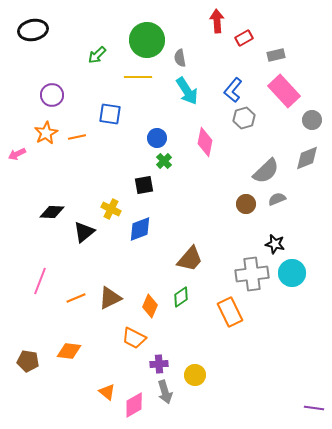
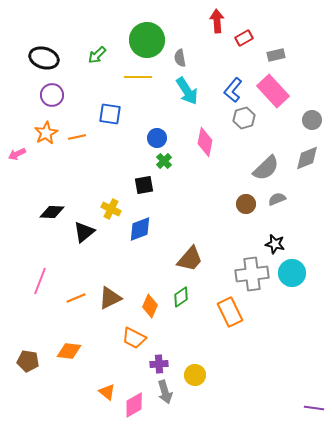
black ellipse at (33, 30): moved 11 px right, 28 px down; rotated 28 degrees clockwise
pink rectangle at (284, 91): moved 11 px left
gray semicircle at (266, 171): moved 3 px up
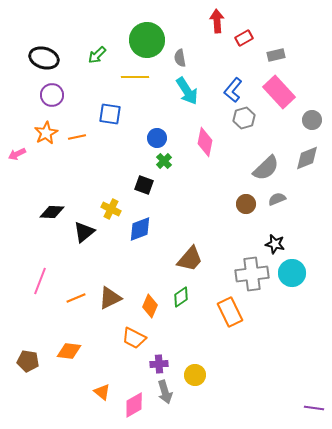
yellow line at (138, 77): moved 3 px left
pink rectangle at (273, 91): moved 6 px right, 1 px down
black square at (144, 185): rotated 30 degrees clockwise
orange triangle at (107, 392): moved 5 px left
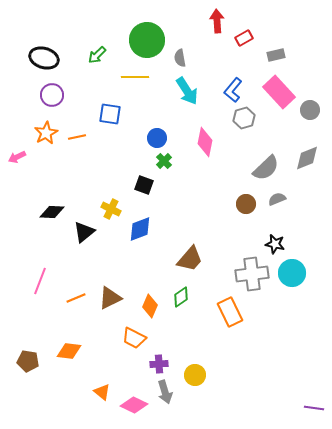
gray circle at (312, 120): moved 2 px left, 10 px up
pink arrow at (17, 154): moved 3 px down
pink diamond at (134, 405): rotated 56 degrees clockwise
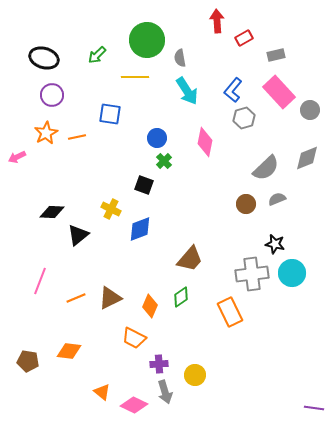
black triangle at (84, 232): moved 6 px left, 3 px down
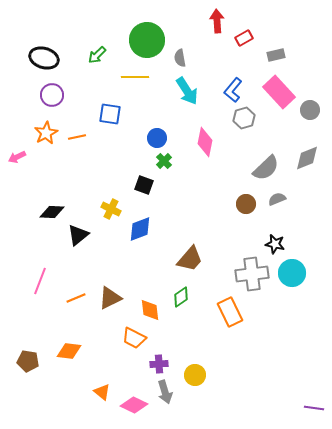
orange diamond at (150, 306): moved 4 px down; rotated 30 degrees counterclockwise
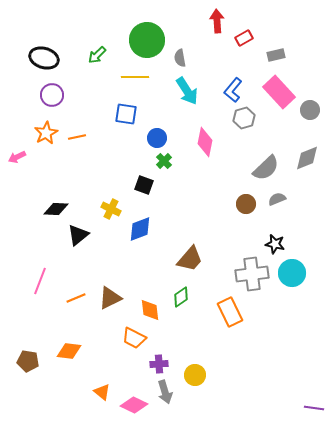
blue square at (110, 114): moved 16 px right
black diamond at (52, 212): moved 4 px right, 3 px up
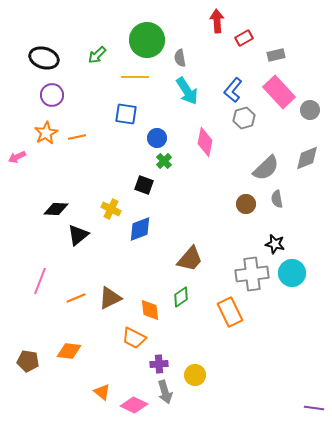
gray semicircle at (277, 199): rotated 78 degrees counterclockwise
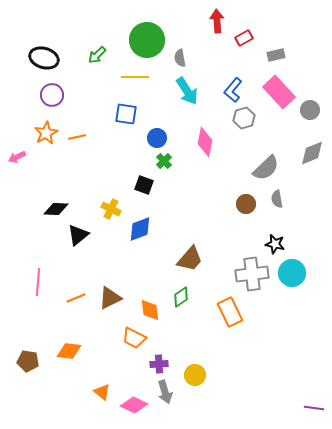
gray diamond at (307, 158): moved 5 px right, 5 px up
pink line at (40, 281): moved 2 px left, 1 px down; rotated 16 degrees counterclockwise
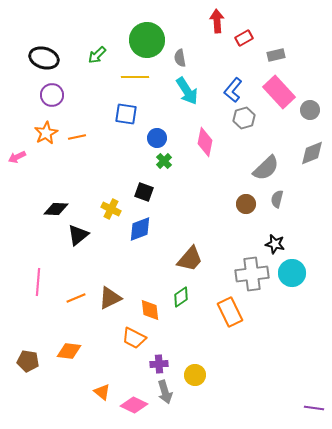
black square at (144, 185): moved 7 px down
gray semicircle at (277, 199): rotated 24 degrees clockwise
